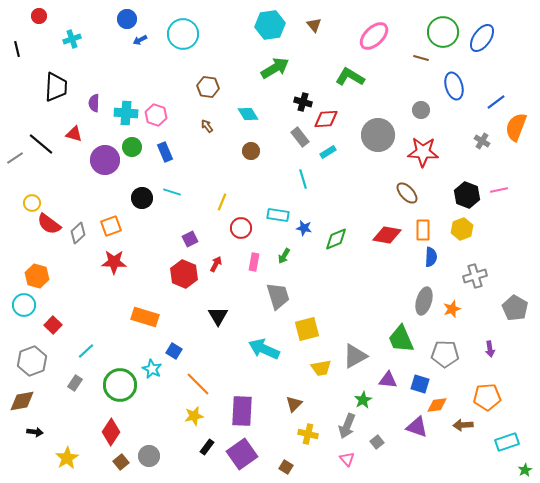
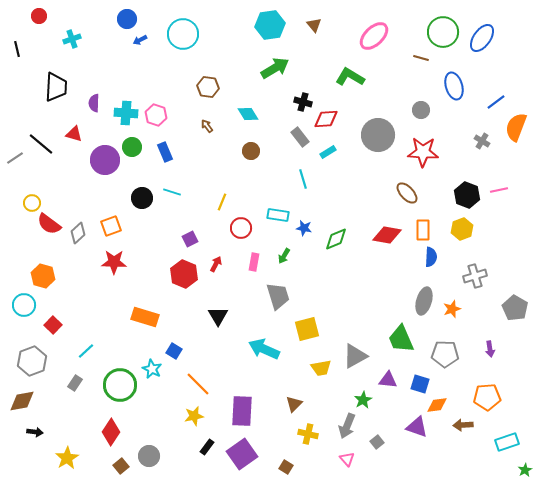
orange hexagon at (37, 276): moved 6 px right
brown square at (121, 462): moved 4 px down
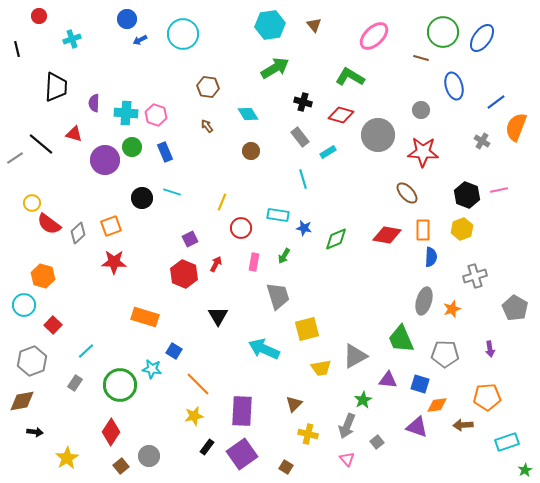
red diamond at (326, 119): moved 15 px right, 4 px up; rotated 20 degrees clockwise
cyan star at (152, 369): rotated 18 degrees counterclockwise
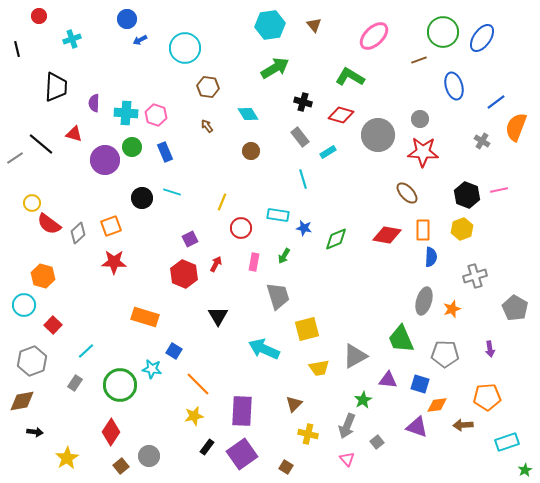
cyan circle at (183, 34): moved 2 px right, 14 px down
brown line at (421, 58): moved 2 px left, 2 px down; rotated 35 degrees counterclockwise
gray circle at (421, 110): moved 1 px left, 9 px down
yellow trapezoid at (321, 368): moved 2 px left
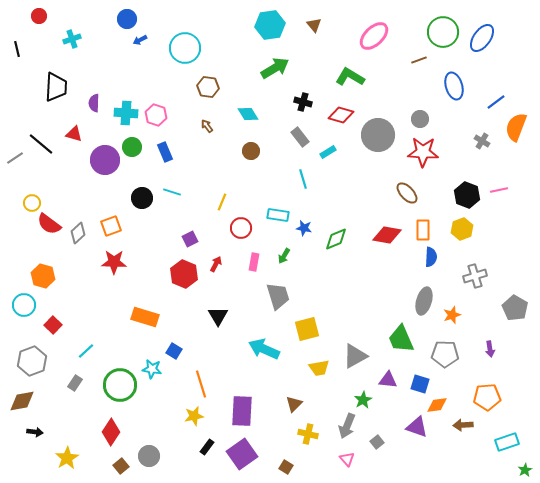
orange star at (452, 309): moved 6 px down
orange line at (198, 384): moved 3 px right; rotated 28 degrees clockwise
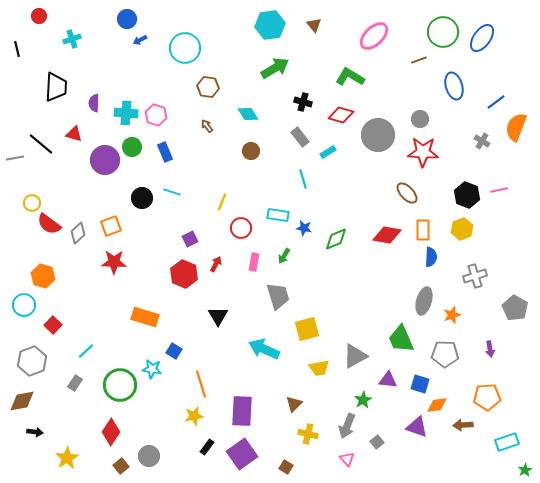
gray line at (15, 158): rotated 24 degrees clockwise
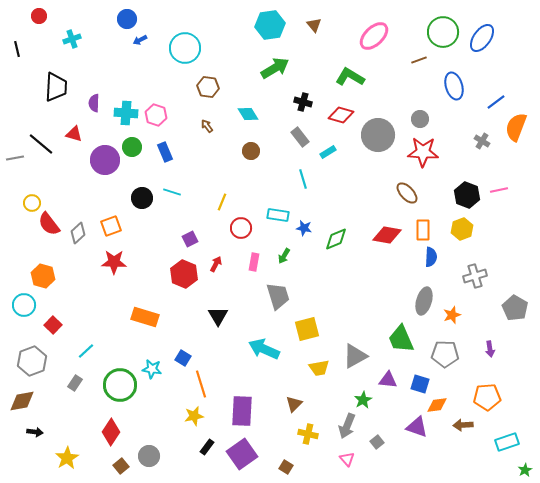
red semicircle at (49, 224): rotated 15 degrees clockwise
blue square at (174, 351): moved 9 px right, 7 px down
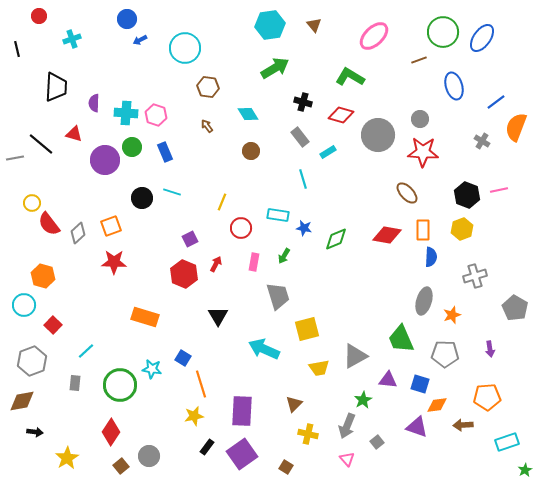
gray rectangle at (75, 383): rotated 28 degrees counterclockwise
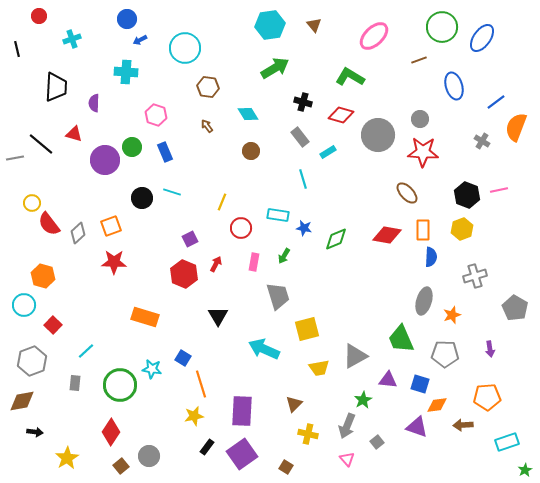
green circle at (443, 32): moved 1 px left, 5 px up
cyan cross at (126, 113): moved 41 px up
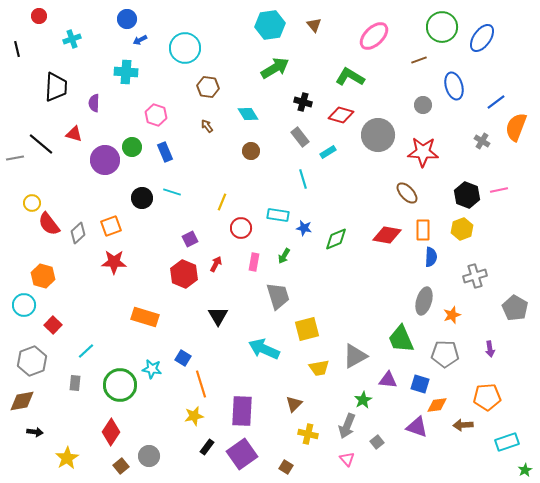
gray circle at (420, 119): moved 3 px right, 14 px up
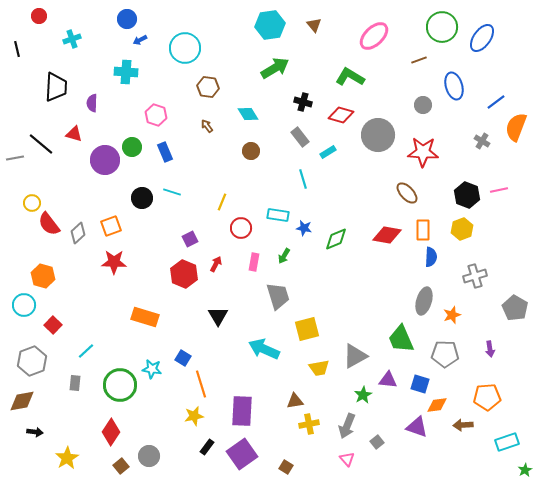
purple semicircle at (94, 103): moved 2 px left
green star at (363, 400): moved 5 px up
brown triangle at (294, 404): moved 1 px right, 3 px up; rotated 36 degrees clockwise
yellow cross at (308, 434): moved 1 px right, 10 px up; rotated 24 degrees counterclockwise
